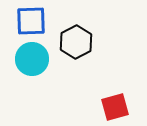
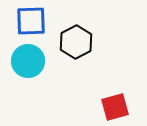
cyan circle: moved 4 px left, 2 px down
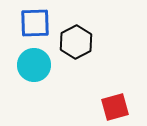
blue square: moved 4 px right, 2 px down
cyan circle: moved 6 px right, 4 px down
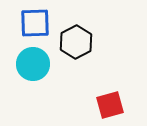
cyan circle: moved 1 px left, 1 px up
red square: moved 5 px left, 2 px up
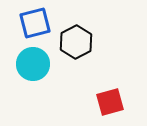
blue square: rotated 12 degrees counterclockwise
red square: moved 3 px up
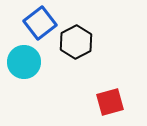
blue square: moved 5 px right; rotated 24 degrees counterclockwise
cyan circle: moved 9 px left, 2 px up
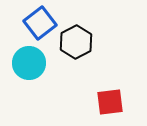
cyan circle: moved 5 px right, 1 px down
red square: rotated 8 degrees clockwise
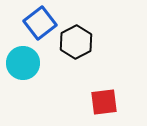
cyan circle: moved 6 px left
red square: moved 6 px left
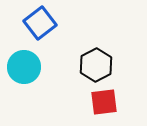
black hexagon: moved 20 px right, 23 px down
cyan circle: moved 1 px right, 4 px down
